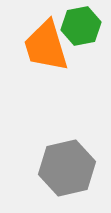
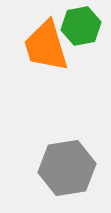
gray hexagon: rotated 4 degrees clockwise
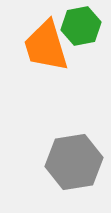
gray hexagon: moved 7 px right, 6 px up
